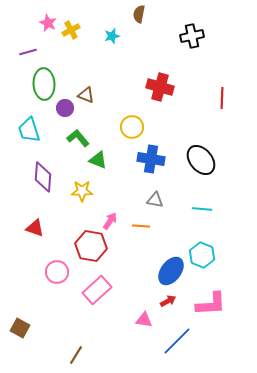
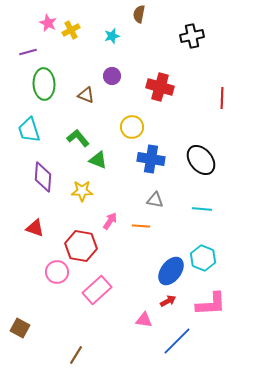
purple circle: moved 47 px right, 32 px up
red hexagon: moved 10 px left
cyan hexagon: moved 1 px right, 3 px down
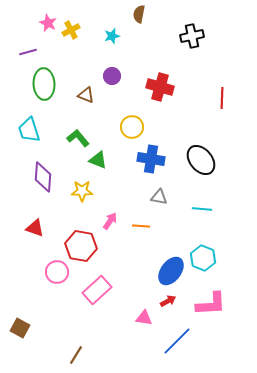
gray triangle: moved 4 px right, 3 px up
pink triangle: moved 2 px up
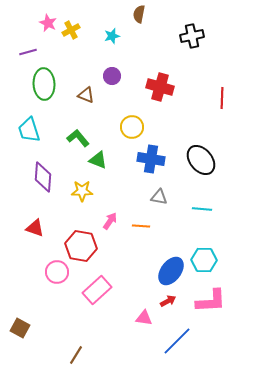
cyan hexagon: moved 1 px right, 2 px down; rotated 20 degrees counterclockwise
pink L-shape: moved 3 px up
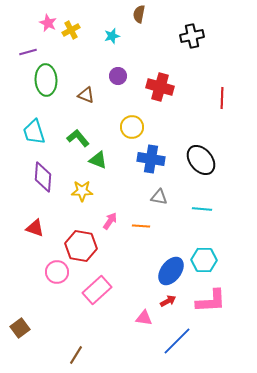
purple circle: moved 6 px right
green ellipse: moved 2 px right, 4 px up
cyan trapezoid: moved 5 px right, 2 px down
brown square: rotated 24 degrees clockwise
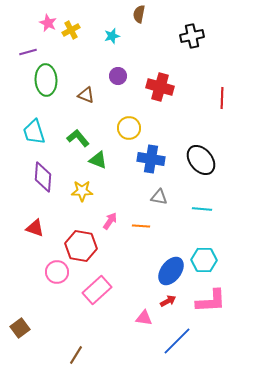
yellow circle: moved 3 px left, 1 px down
